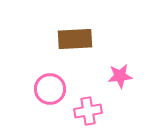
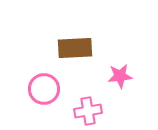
brown rectangle: moved 9 px down
pink circle: moved 6 px left
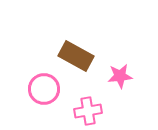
brown rectangle: moved 1 px right, 8 px down; rotated 32 degrees clockwise
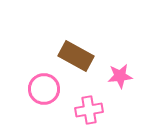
pink cross: moved 1 px right, 1 px up
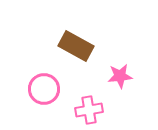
brown rectangle: moved 10 px up
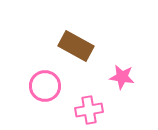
pink star: moved 2 px right, 1 px down; rotated 15 degrees clockwise
pink circle: moved 1 px right, 3 px up
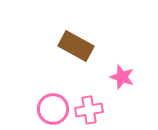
pink star: rotated 10 degrees clockwise
pink circle: moved 8 px right, 23 px down
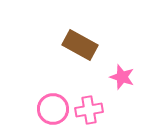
brown rectangle: moved 4 px right, 1 px up
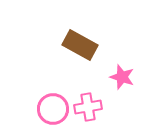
pink cross: moved 1 px left, 3 px up
